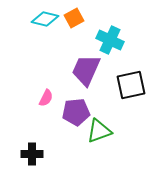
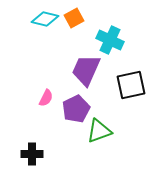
purple pentagon: moved 3 px up; rotated 20 degrees counterclockwise
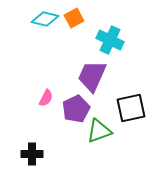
purple trapezoid: moved 6 px right, 6 px down
black square: moved 23 px down
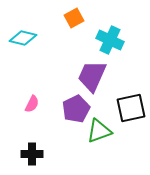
cyan diamond: moved 22 px left, 19 px down
pink semicircle: moved 14 px left, 6 px down
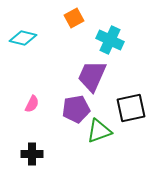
purple pentagon: rotated 16 degrees clockwise
